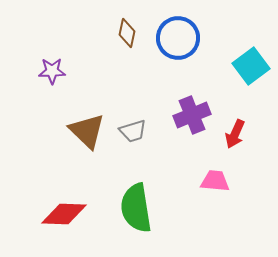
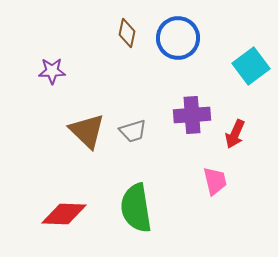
purple cross: rotated 18 degrees clockwise
pink trapezoid: rotated 72 degrees clockwise
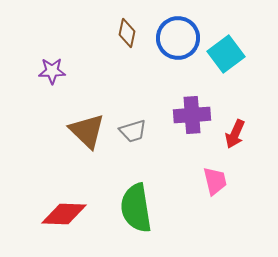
cyan square: moved 25 px left, 12 px up
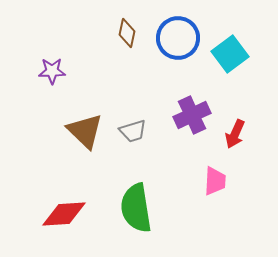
cyan square: moved 4 px right
purple cross: rotated 21 degrees counterclockwise
brown triangle: moved 2 px left
pink trapezoid: rotated 16 degrees clockwise
red diamond: rotated 6 degrees counterclockwise
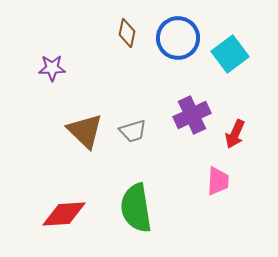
purple star: moved 3 px up
pink trapezoid: moved 3 px right
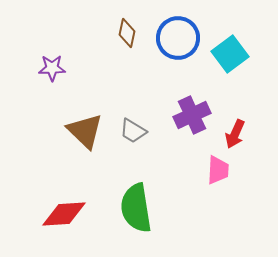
gray trapezoid: rotated 48 degrees clockwise
pink trapezoid: moved 11 px up
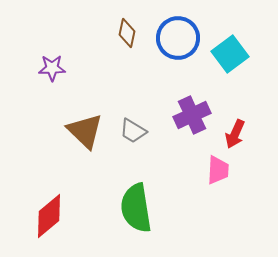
red diamond: moved 15 px left, 2 px down; rotated 36 degrees counterclockwise
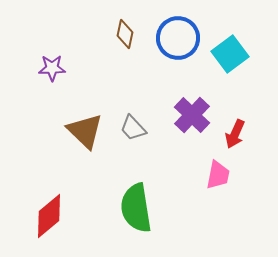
brown diamond: moved 2 px left, 1 px down
purple cross: rotated 21 degrees counterclockwise
gray trapezoid: moved 3 px up; rotated 16 degrees clockwise
pink trapezoid: moved 5 px down; rotated 8 degrees clockwise
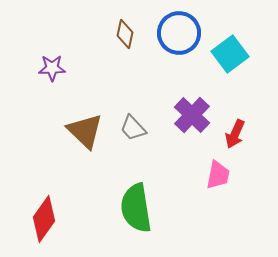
blue circle: moved 1 px right, 5 px up
red diamond: moved 5 px left, 3 px down; rotated 15 degrees counterclockwise
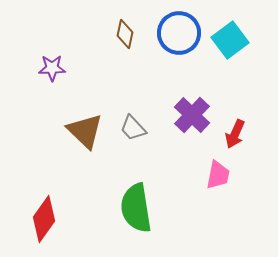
cyan square: moved 14 px up
